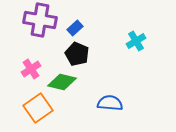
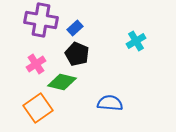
purple cross: moved 1 px right
pink cross: moved 5 px right, 5 px up
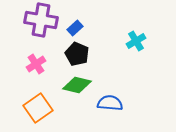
green diamond: moved 15 px right, 3 px down
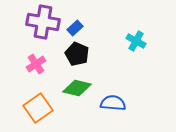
purple cross: moved 2 px right, 2 px down
cyan cross: rotated 30 degrees counterclockwise
green diamond: moved 3 px down
blue semicircle: moved 3 px right
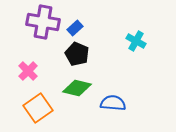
pink cross: moved 8 px left, 7 px down; rotated 12 degrees counterclockwise
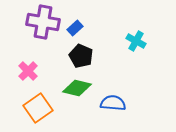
black pentagon: moved 4 px right, 2 px down
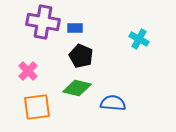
blue rectangle: rotated 42 degrees clockwise
cyan cross: moved 3 px right, 2 px up
orange square: moved 1 px left, 1 px up; rotated 28 degrees clockwise
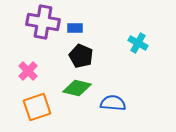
cyan cross: moved 1 px left, 4 px down
orange square: rotated 12 degrees counterclockwise
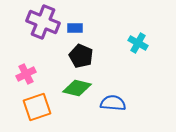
purple cross: rotated 12 degrees clockwise
pink cross: moved 2 px left, 3 px down; rotated 18 degrees clockwise
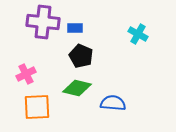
purple cross: rotated 16 degrees counterclockwise
cyan cross: moved 9 px up
orange square: rotated 16 degrees clockwise
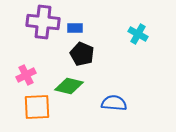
black pentagon: moved 1 px right, 2 px up
pink cross: moved 1 px down
green diamond: moved 8 px left, 2 px up
blue semicircle: moved 1 px right
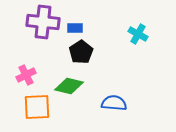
black pentagon: moved 1 px left, 2 px up; rotated 15 degrees clockwise
